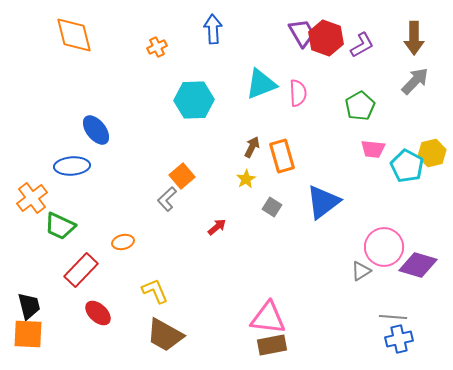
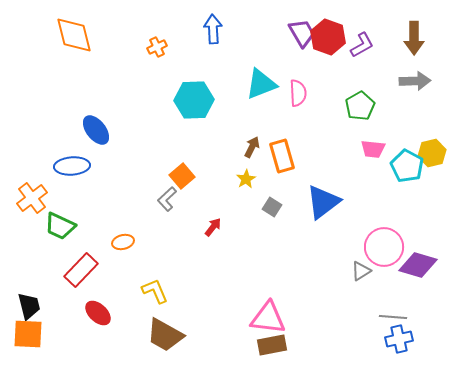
red hexagon at (326, 38): moved 2 px right, 1 px up
gray arrow at (415, 81): rotated 44 degrees clockwise
red arrow at (217, 227): moved 4 px left; rotated 12 degrees counterclockwise
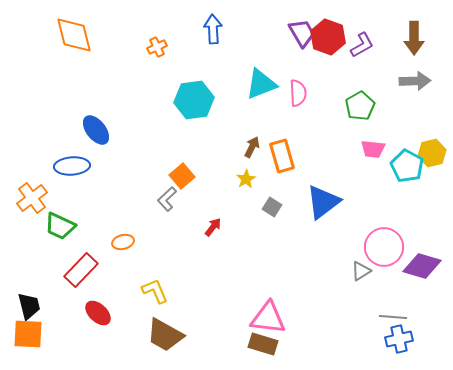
cyan hexagon at (194, 100): rotated 6 degrees counterclockwise
purple diamond at (418, 265): moved 4 px right, 1 px down
brown rectangle at (272, 345): moved 9 px left, 1 px up; rotated 28 degrees clockwise
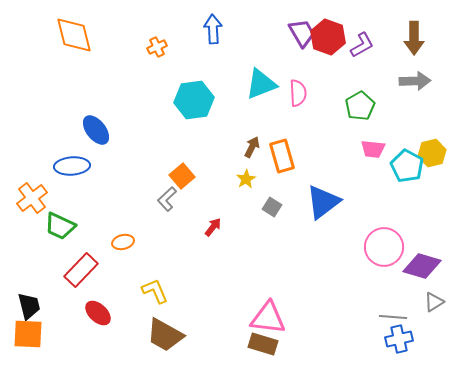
gray triangle at (361, 271): moved 73 px right, 31 px down
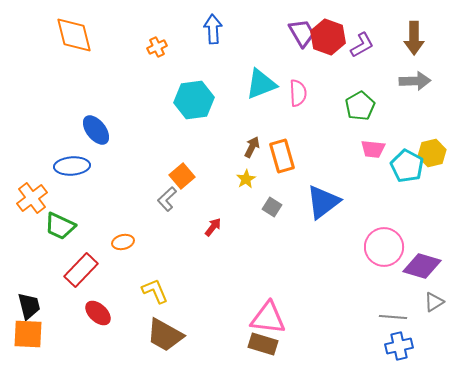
blue cross at (399, 339): moved 7 px down
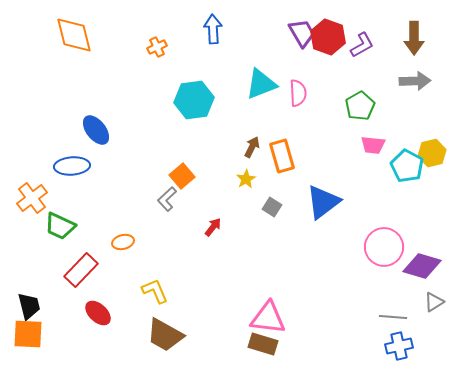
pink trapezoid at (373, 149): moved 4 px up
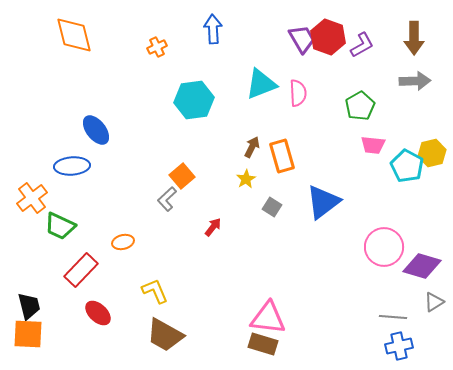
purple trapezoid at (302, 33): moved 6 px down
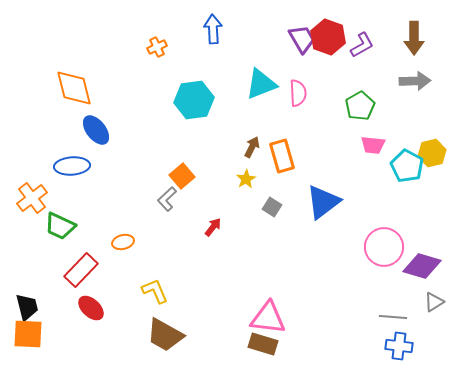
orange diamond at (74, 35): moved 53 px down
black trapezoid at (29, 306): moved 2 px left, 1 px down
red ellipse at (98, 313): moved 7 px left, 5 px up
blue cross at (399, 346): rotated 20 degrees clockwise
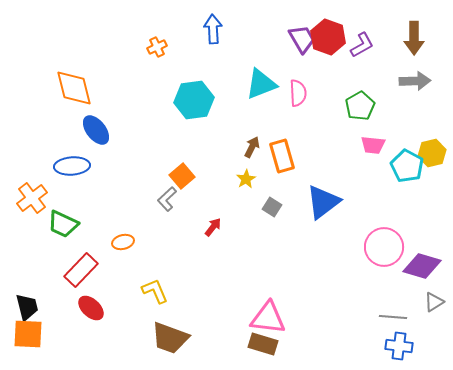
green trapezoid at (60, 226): moved 3 px right, 2 px up
brown trapezoid at (165, 335): moved 5 px right, 3 px down; rotated 9 degrees counterclockwise
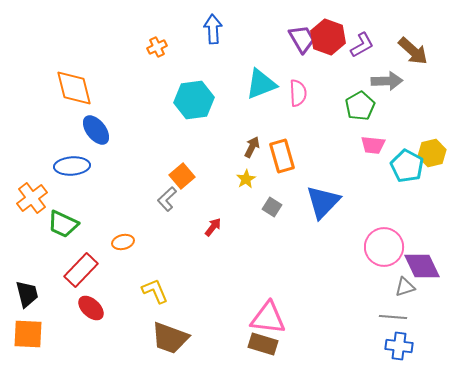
brown arrow at (414, 38): moved 1 px left, 13 px down; rotated 48 degrees counterclockwise
gray arrow at (415, 81): moved 28 px left
blue triangle at (323, 202): rotated 9 degrees counterclockwise
purple diamond at (422, 266): rotated 48 degrees clockwise
gray triangle at (434, 302): moved 29 px left, 15 px up; rotated 15 degrees clockwise
black trapezoid at (27, 307): moved 13 px up
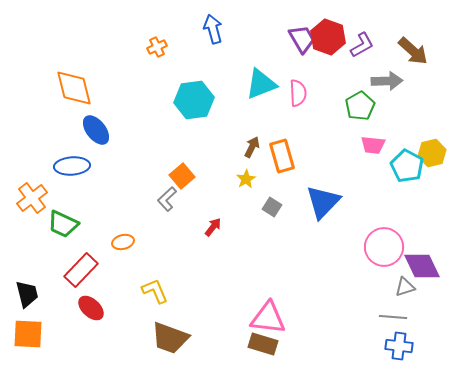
blue arrow at (213, 29): rotated 12 degrees counterclockwise
